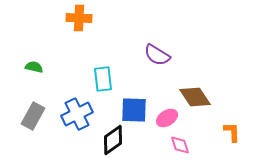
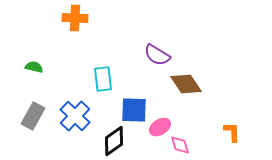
orange cross: moved 4 px left
brown diamond: moved 9 px left, 13 px up
blue cross: moved 2 px left, 2 px down; rotated 20 degrees counterclockwise
pink ellipse: moved 7 px left, 9 px down
black diamond: moved 1 px right, 1 px down
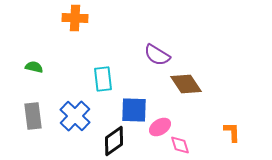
gray rectangle: rotated 36 degrees counterclockwise
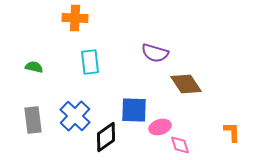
purple semicircle: moved 2 px left, 2 px up; rotated 16 degrees counterclockwise
cyan rectangle: moved 13 px left, 17 px up
gray rectangle: moved 4 px down
pink ellipse: rotated 15 degrees clockwise
black diamond: moved 8 px left, 4 px up
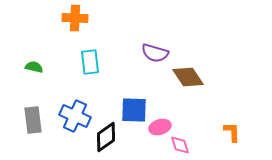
brown diamond: moved 2 px right, 7 px up
blue cross: rotated 20 degrees counterclockwise
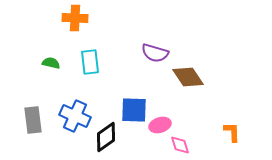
green semicircle: moved 17 px right, 4 px up
pink ellipse: moved 2 px up
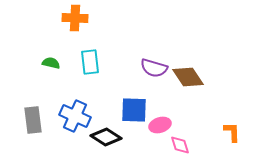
purple semicircle: moved 1 px left, 15 px down
black diamond: rotated 68 degrees clockwise
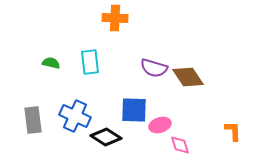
orange cross: moved 40 px right
orange L-shape: moved 1 px right, 1 px up
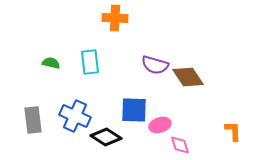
purple semicircle: moved 1 px right, 3 px up
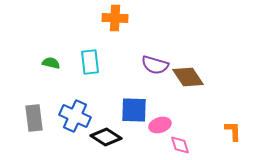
gray rectangle: moved 1 px right, 2 px up
